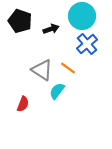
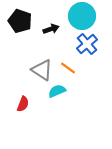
cyan semicircle: rotated 30 degrees clockwise
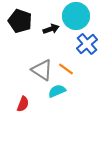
cyan circle: moved 6 px left
orange line: moved 2 px left, 1 px down
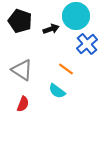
gray triangle: moved 20 px left
cyan semicircle: rotated 120 degrees counterclockwise
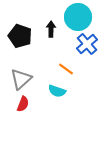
cyan circle: moved 2 px right, 1 px down
black pentagon: moved 15 px down
black arrow: rotated 70 degrees counterclockwise
gray triangle: moved 1 px left, 9 px down; rotated 45 degrees clockwise
cyan semicircle: rotated 18 degrees counterclockwise
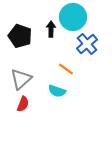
cyan circle: moved 5 px left
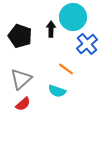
red semicircle: rotated 28 degrees clockwise
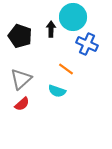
blue cross: rotated 25 degrees counterclockwise
red semicircle: moved 1 px left
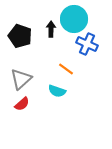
cyan circle: moved 1 px right, 2 px down
